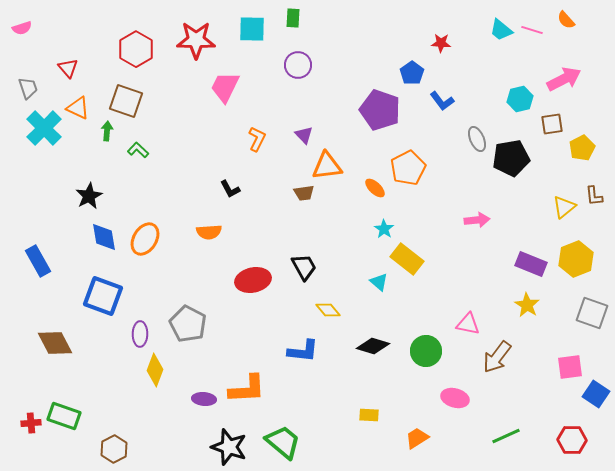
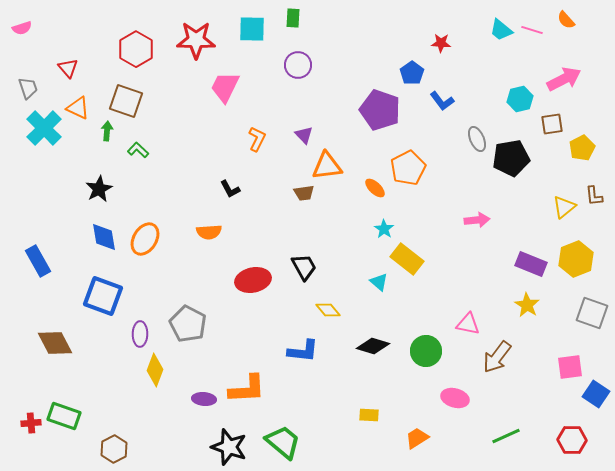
black star at (89, 196): moved 10 px right, 7 px up
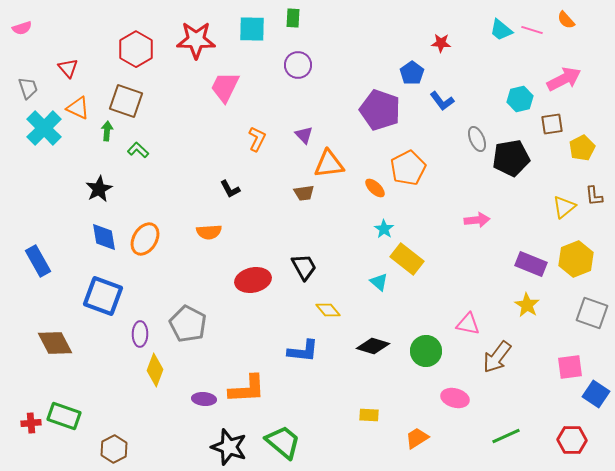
orange triangle at (327, 166): moved 2 px right, 2 px up
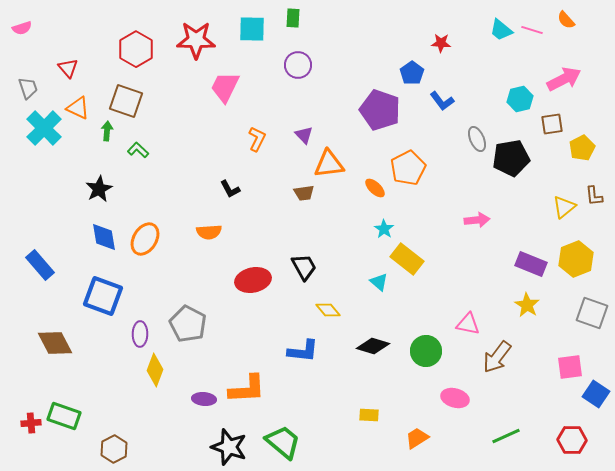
blue rectangle at (38, 261): moved 2 px right, 4 px down; rotated 12 degrees counterclockwise
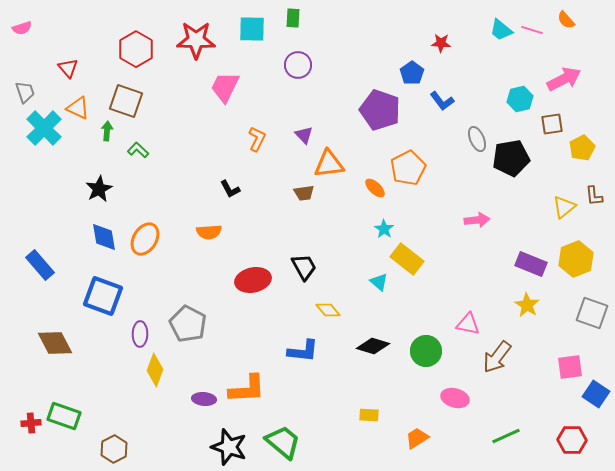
gray trapezoid at (28, 88): moved 3 px left, 4 px down
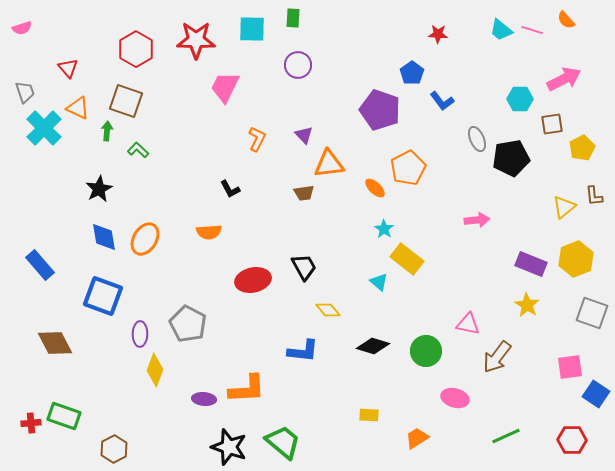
red star at (441, 43): moved 3 px left, 9 px up
cyan hexagon at (520, 99): rotated 15 degrees clockwise
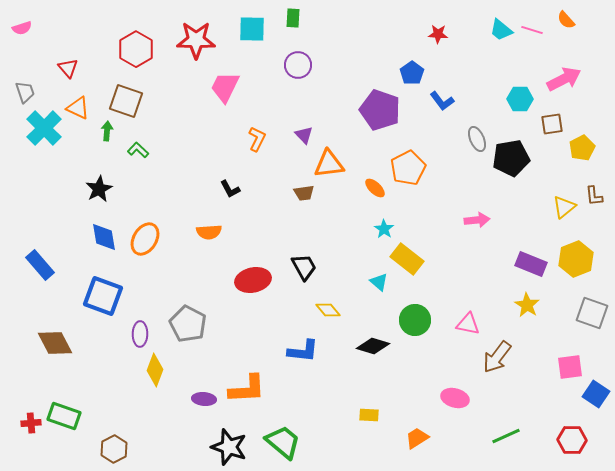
green circle at (426, 351): moved 11 px left, 31 px up
